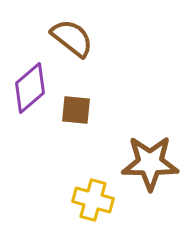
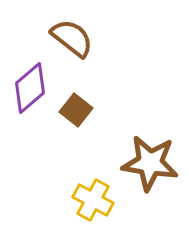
brown square: rotated 32 degrees clockwise
brown star: rotated 8 degrees clockwise
yellow cross: rotated 12 degrees clockwise
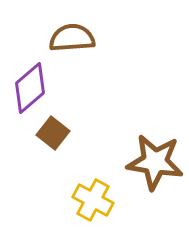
brown semicircle: rotated 42 degrees counterclockwise
brown square: moved 23 px left, 23 px down
brown star: moved 5 px right, 1 px up
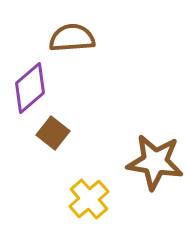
yellow cross: moved 4 px left, 1 px up; rotated 21 degrees clockwise
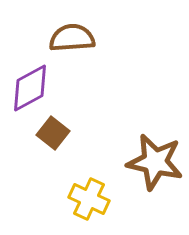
purple diamond: rotated 12 degrees clockwise
brown star: rotated 4 degrees clockwise
yellow cross: rotated 24 degrees counterclockwise
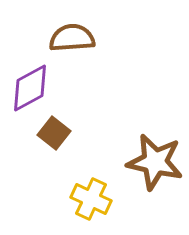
brown square: moved 1 px right
yellow cross: moved 2 px right
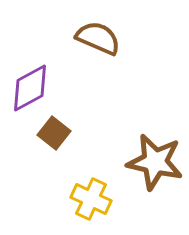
brown semicircle: moved 26 px right; rotated 27 degrees clockwise
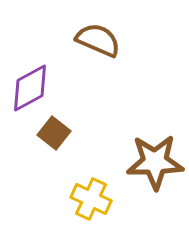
brown semicircle: moved 2 px down
brown star: rotated 14 degrees counterclockwise
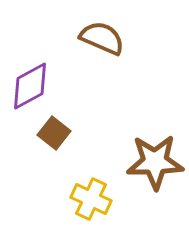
brown semicircle: moved 4 px right, 2 px up
purple diamond: moved 2 px up
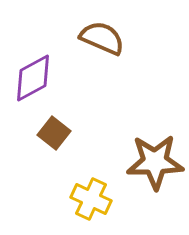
purple diamond: moved 3 px right, 8 px up
